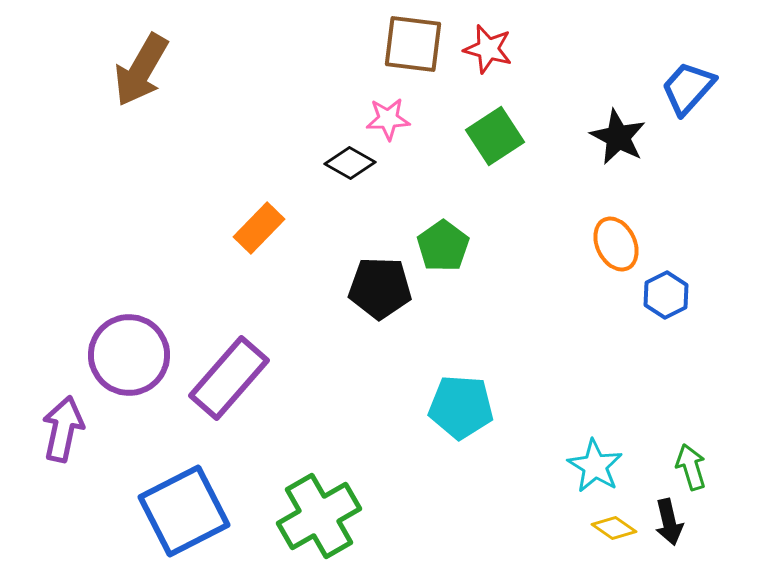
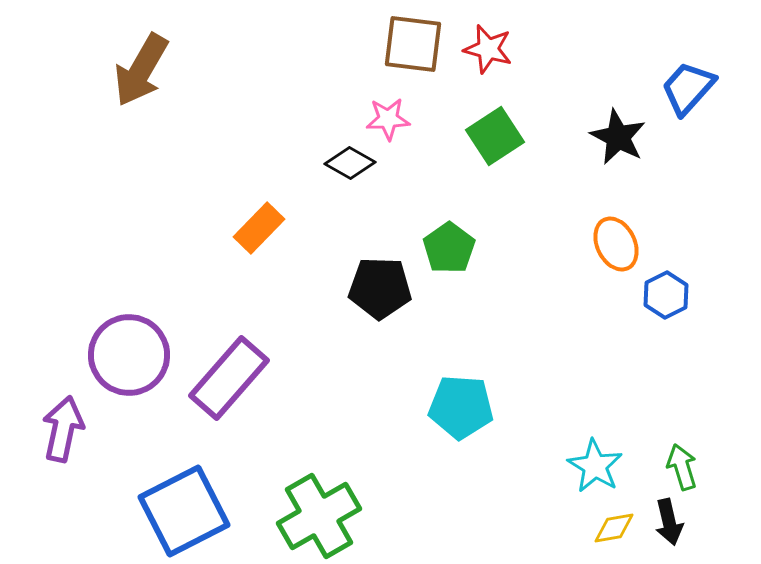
green pentagon: moved 6 px right, 2 px down
green arrow: moved 9 px left
yellow diamond: rotated 45 degrees counterclockwise
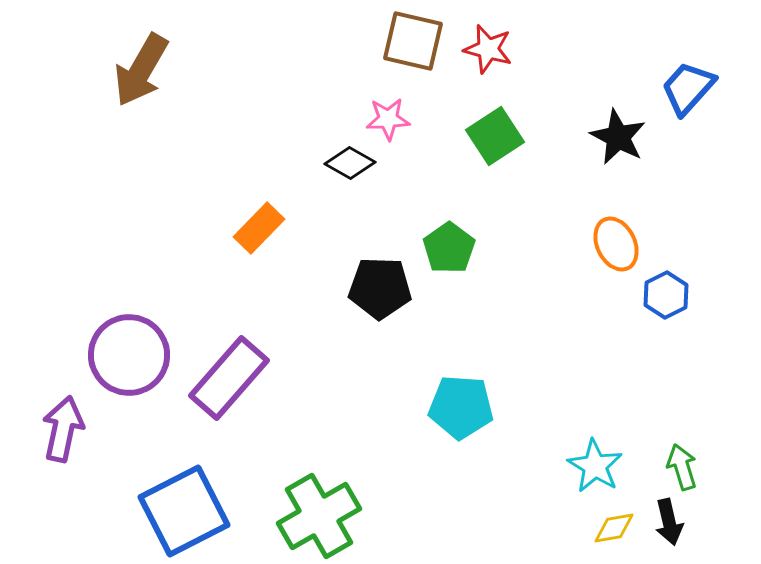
brown square: moved 3 px up; rotated 6 degrees clockwise
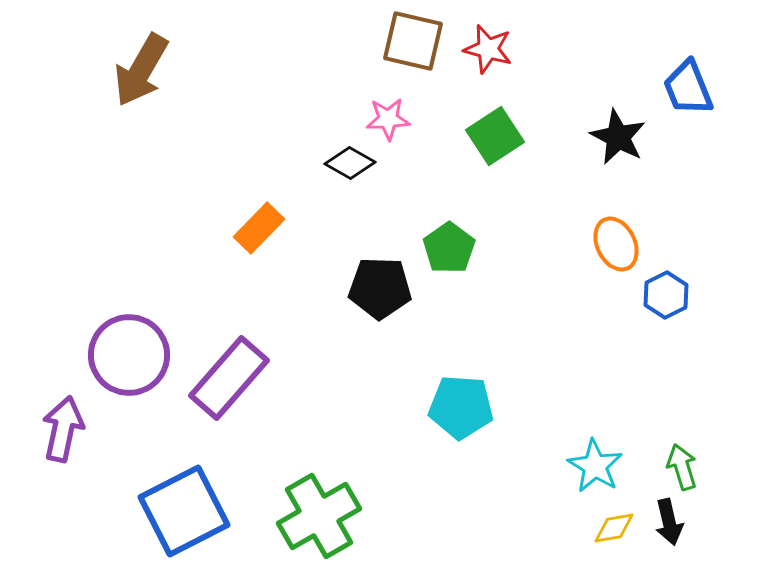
blue trapezoid: rotated 64 degrees counterclockwise
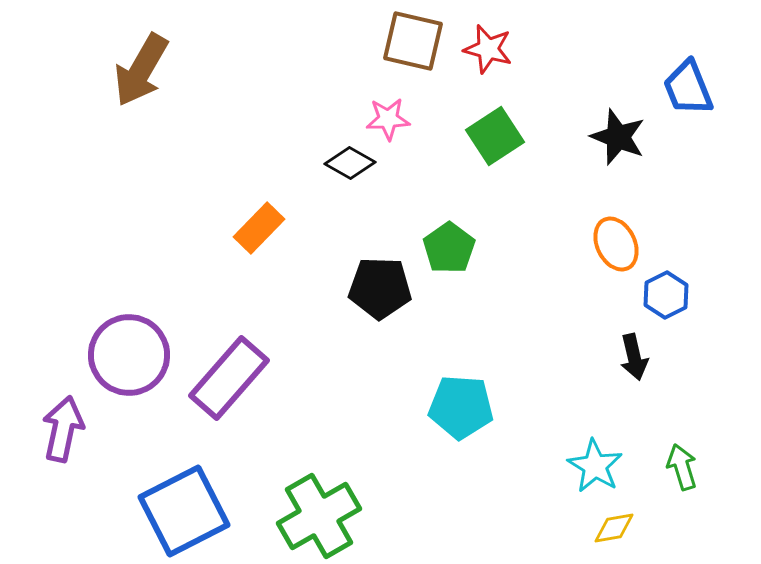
black star: rotated 6 degrees counterclockwise
black arrow: moved 35 px left, 165 px up
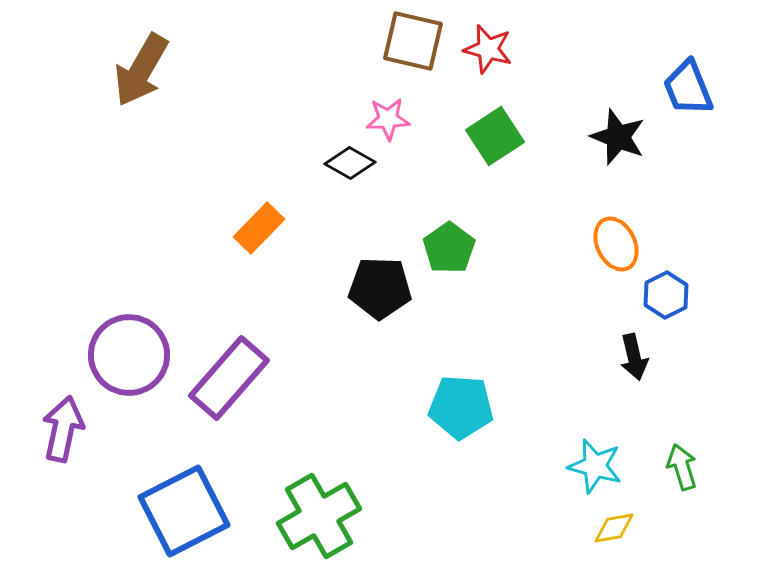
cyan star: rotated 16 degrees counterclockwise
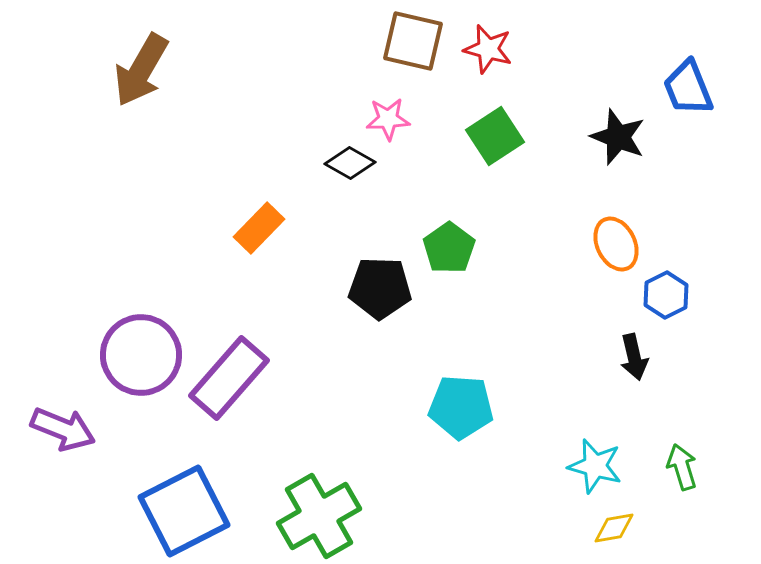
purple circle: moved 12 px right
purple arrow: rotated 100 degrees clockwise
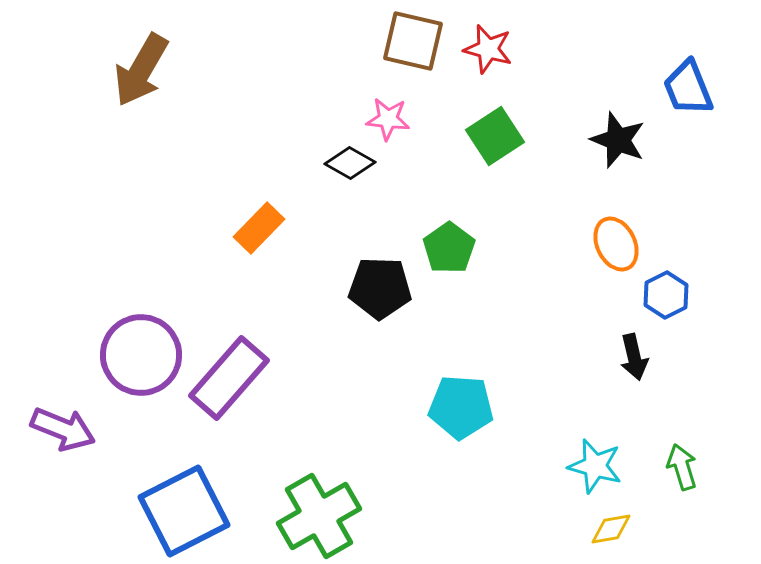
pink star: rotated 9 degrees clockwise
black star: moved 3 px down
yellow diamond: moved 3 px left, 1 px down
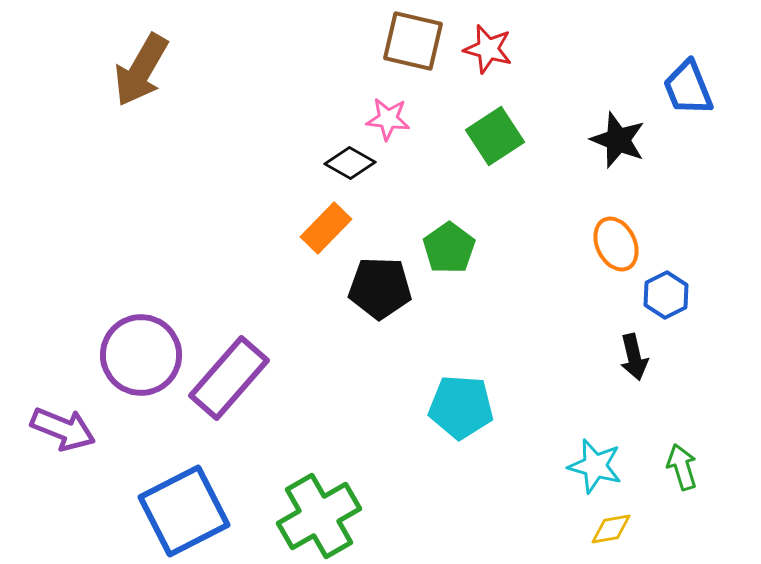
orange rectangle: moved 67 px right
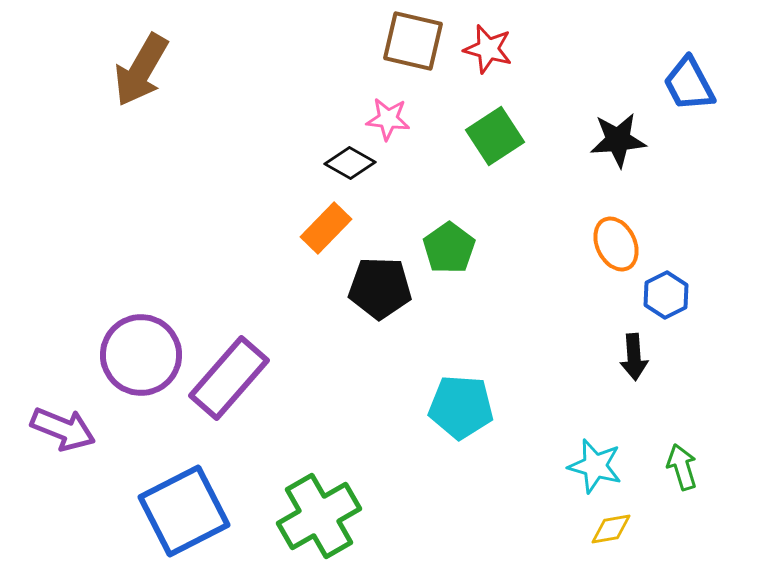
blue trapezoid: moved 1 px right, 4 px up; rotated 6 degrees counterclockwise
black star: rotated 26 degrees counterclockwise
black arrow: rotated 9 degrees clockwise
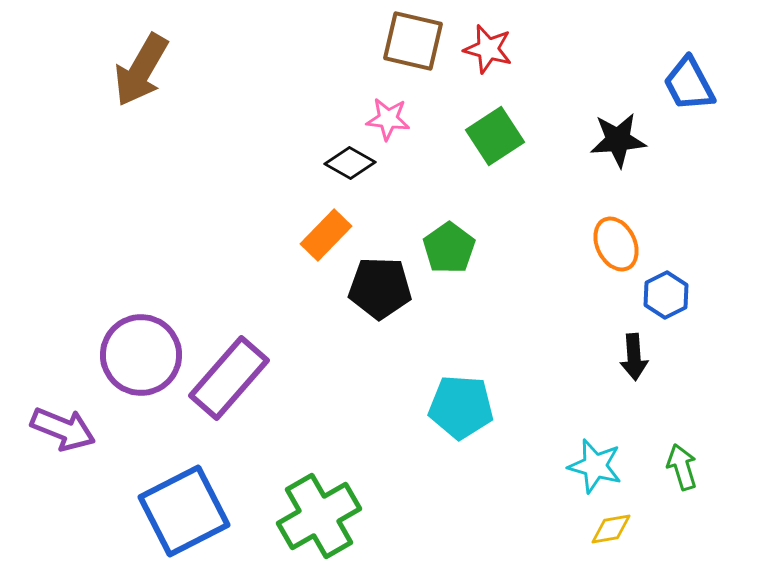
orange rectangle: moved 7 px down
